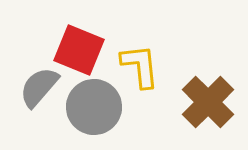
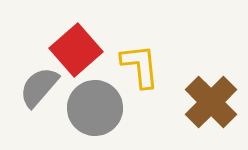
red square: moved 3 px left; rotated 27 degrees clockwise
brown cross: moved 3 px right
gray circle: moved 1 px right, 1 px down
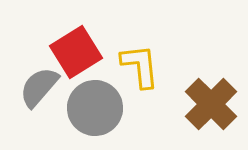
red square: moved 2 px down; rotated 9 degrees clockwise
brown cross: moved 2 px down
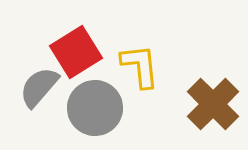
brown cross: moved 2 px right
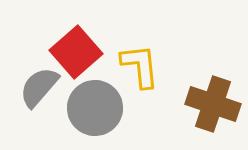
red square: rotated 9 degrees counterclockwise
brown cross: rotated 26 degrees counterclockwise
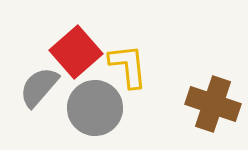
yellow L-shape: moved 12 px left
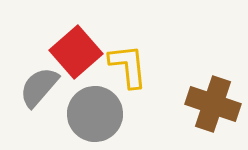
gray circle: moved 6 px down
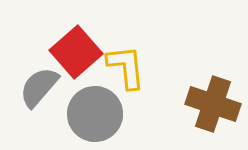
yellow L-shape: moved 2 px left, 1 px down
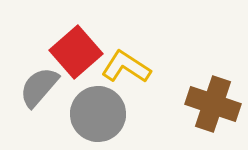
yellow L-shape: rotated 51 degrees counterclockwise
gray circle: moved 3 px right
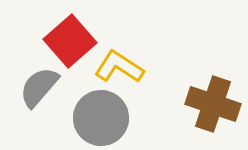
red square: moved 6 px left, 11 px up
yellow L-shape: moved 7 px left
gray circle: moved 3 px right, 4 px down
